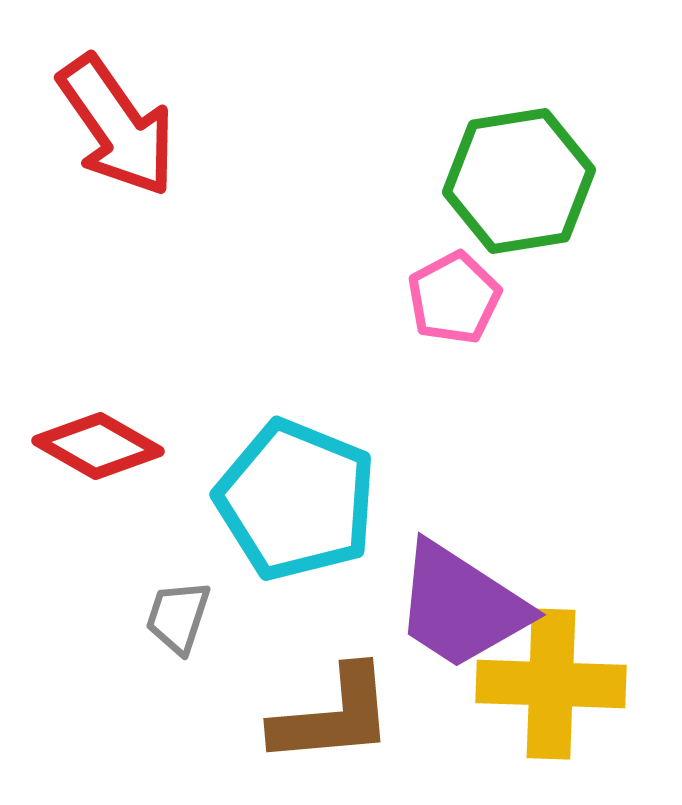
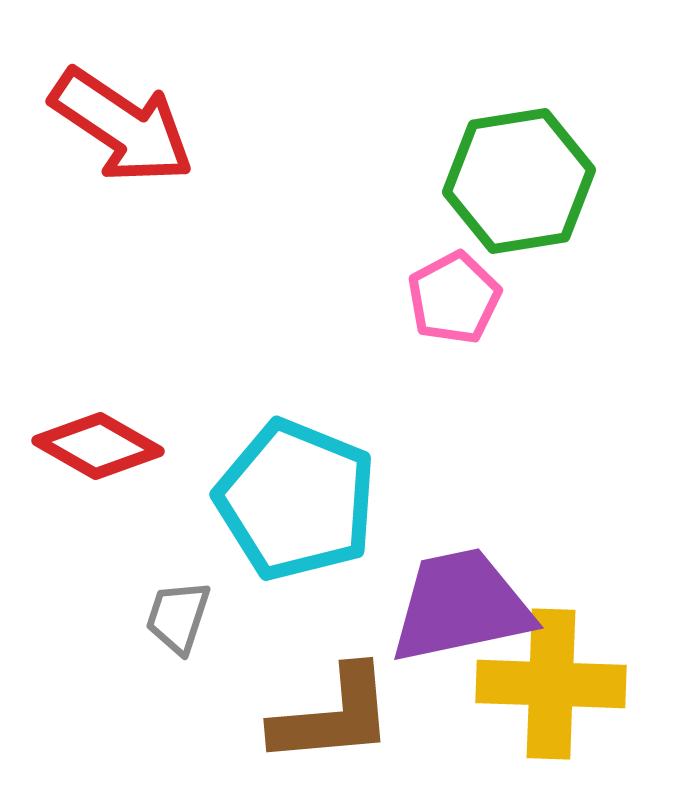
red arrow: moved 5 px right; rotated 21 degrees counterclockwise
purple trapezoid: rotated 135 degrees clockwise
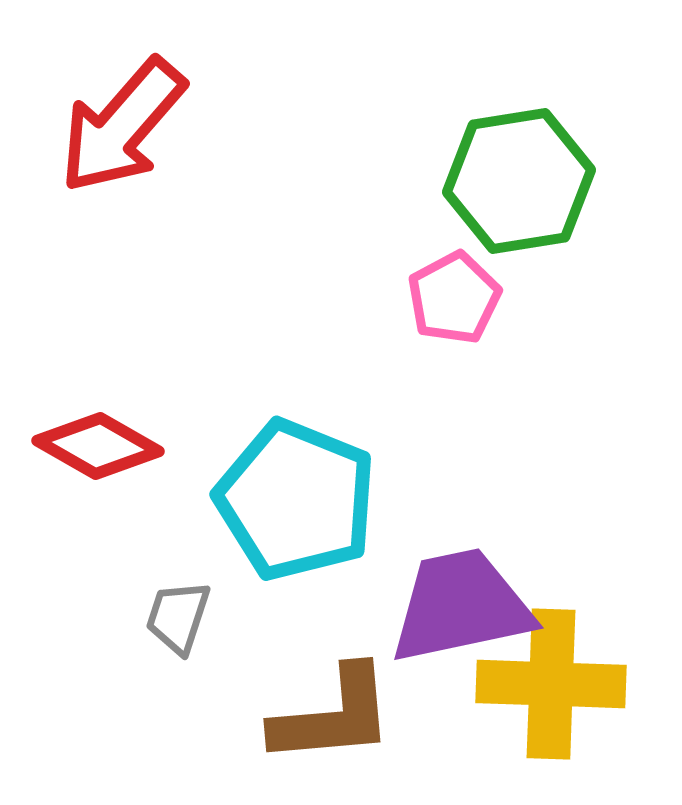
red arrow: rotated 97 degrees clockwise
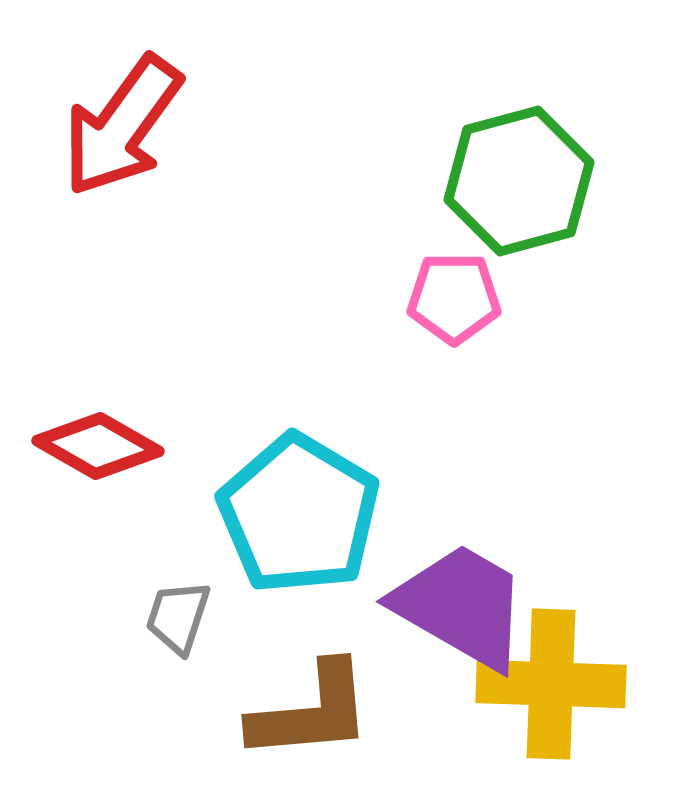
red arrow: rotated 5 degrees counterclockwise
green hexagon: rotated 6 degrees counterclockwise
pink pentagon: rotated 28 degrees clockwise
cyan pentagon: moved 3 px right, 14 px down; rotated 9 degrees clockwise
purple trapezoid: rotated 42 degrees clockwise
brown L-shape: moved 22 px left, 4 px up
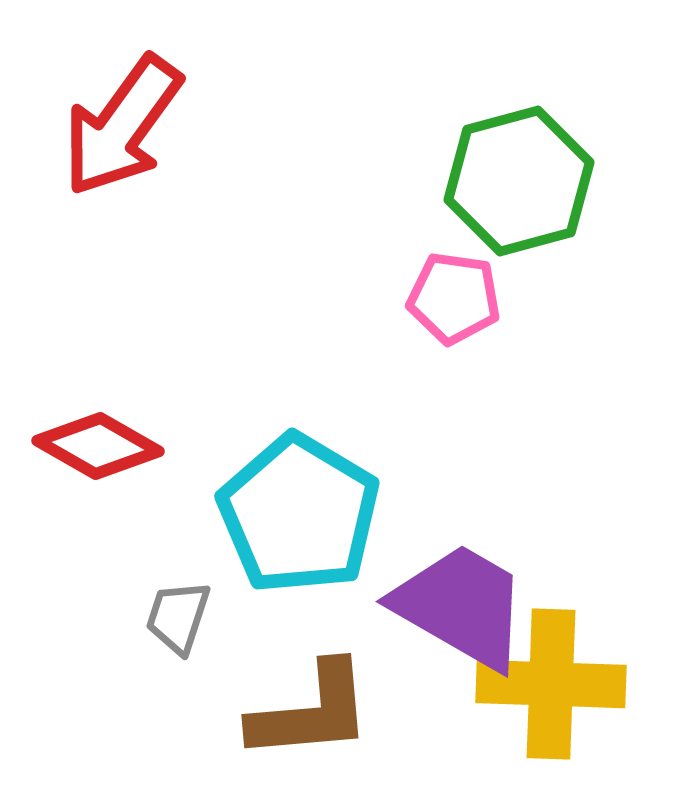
pink pentagon: rotated 8 degrees clockwise
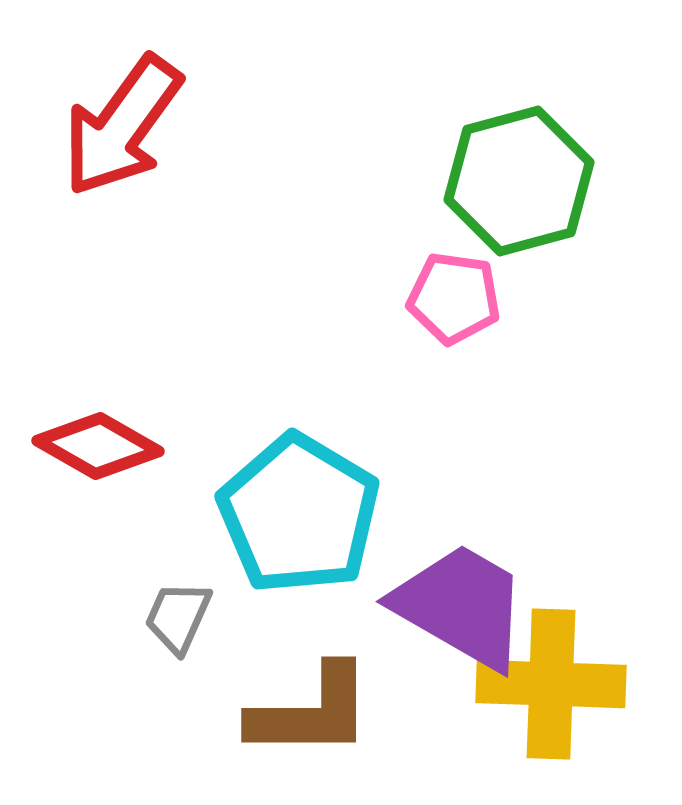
gray trapezoid: rotated 6 degrees clockwise
brown L-shape: rotated 5 degrees clockwise
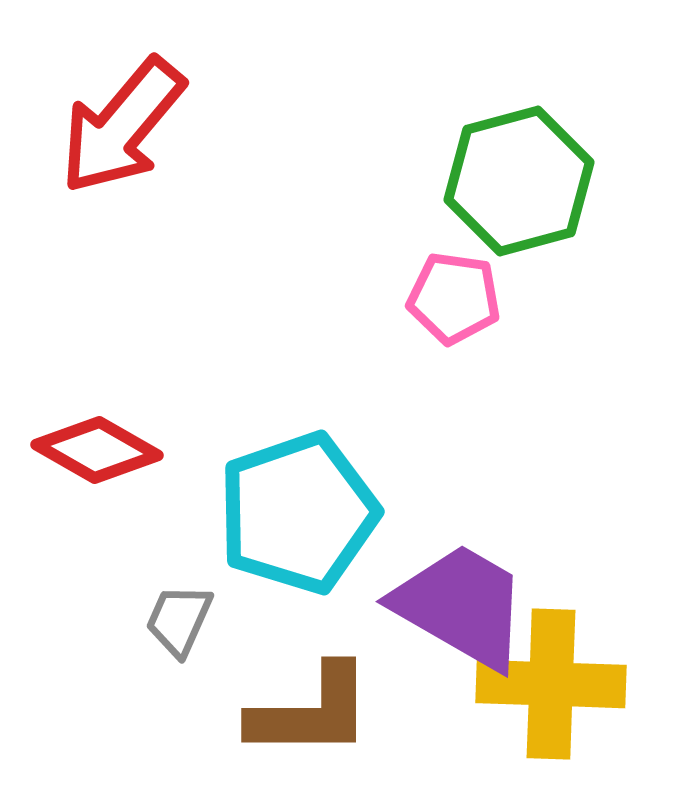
red arrow: rotated 4 degrees clockwise
red diamond: moved 1 px left, 4 px down
cyan pentagon: moved 1 px left, 1 px up; rotated 22 degrees clockwise
gray trapezoid: moved 1 px right, 3 px down
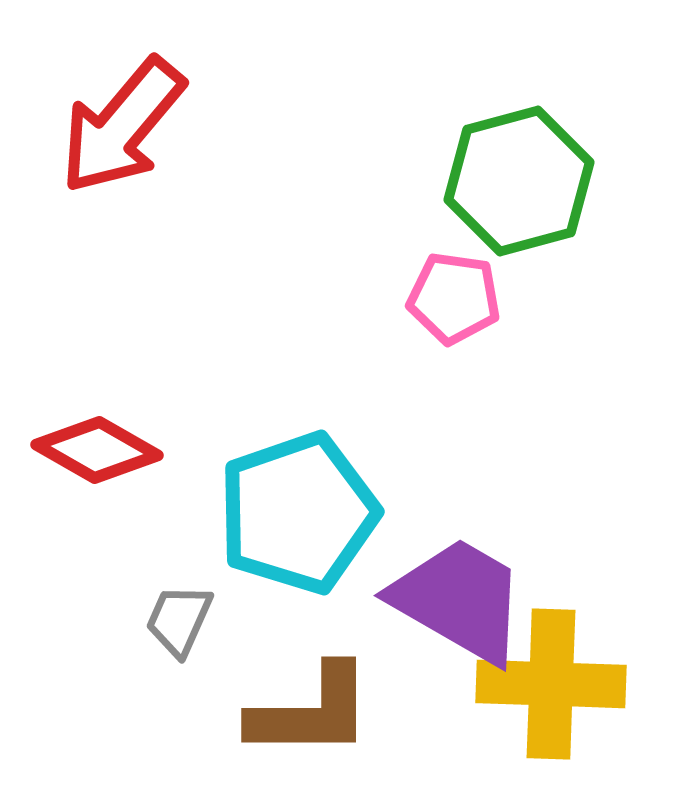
purple trapezoid: moved 2 px left, 6 px up
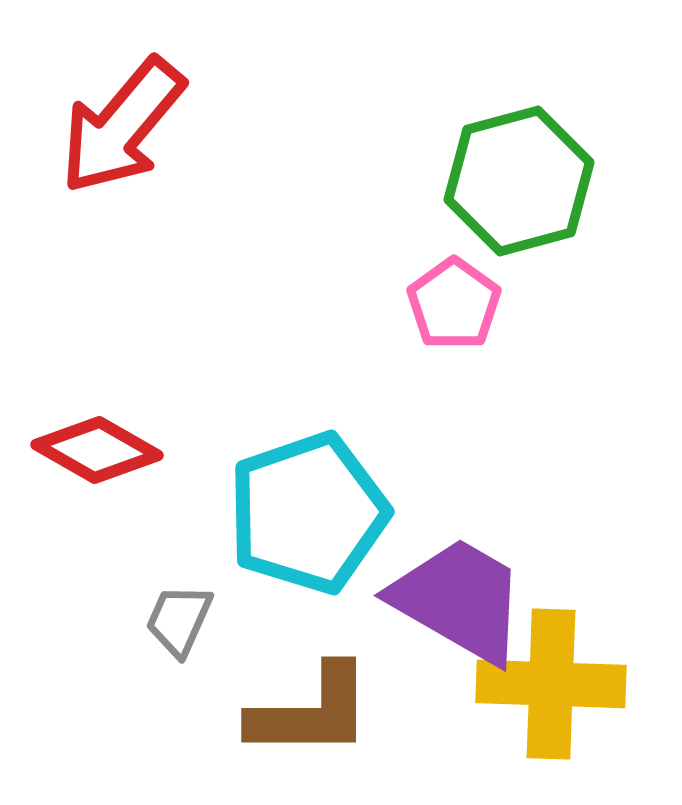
pink pentagon: moved 6 px down; rotated 28 degrees clockwise
cyan pentagon: moved 10 px right
